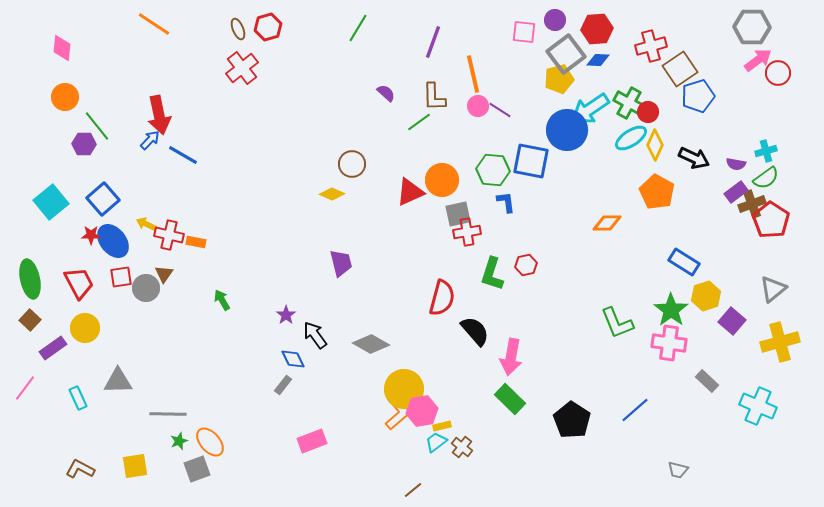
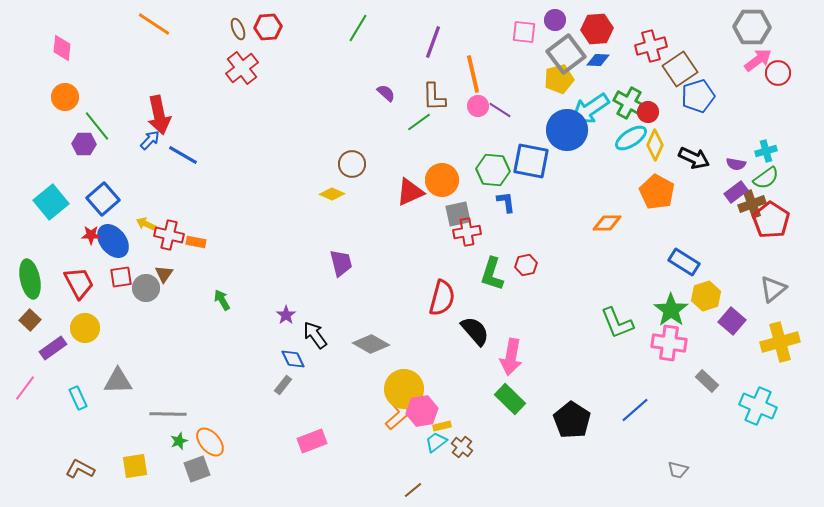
red hexagon at (268, 27): rotated 12 degrees clockwise
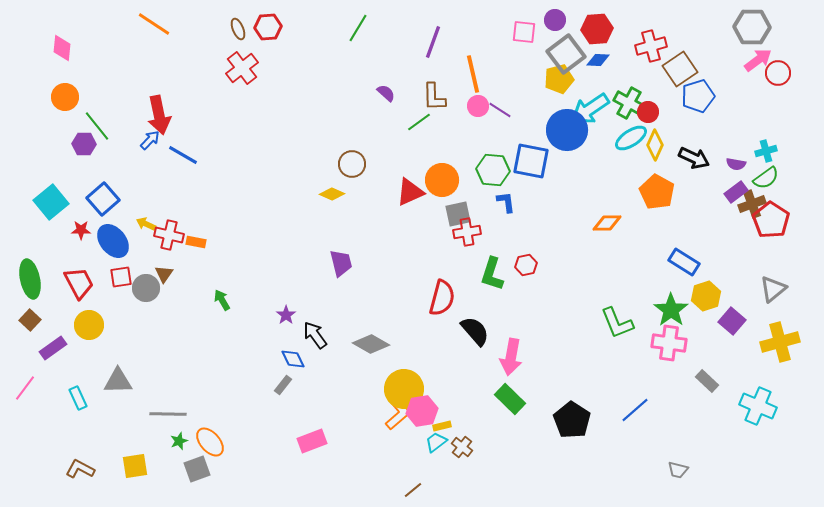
red star at (91, 235): moved 10 px left, 5 px up
yellow circle at (85, 328): moved 4 px right, 3 px up
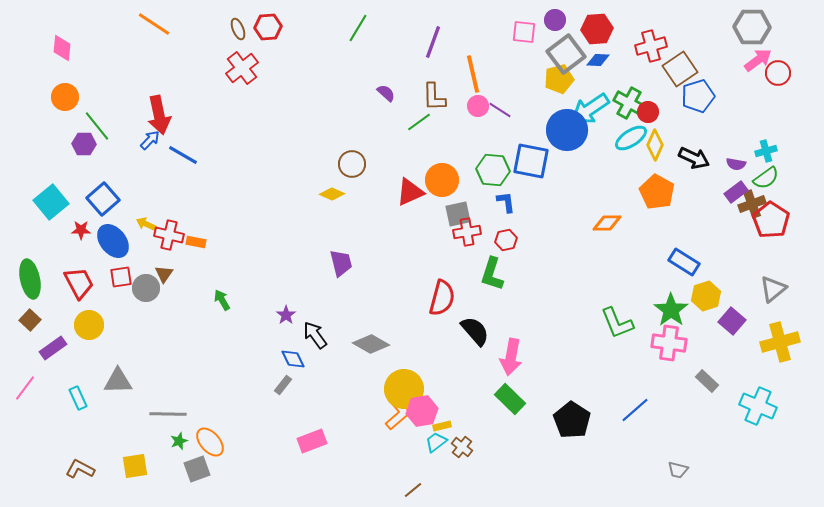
red hexagon at (526, 265): moved 20 px left, 25 px up
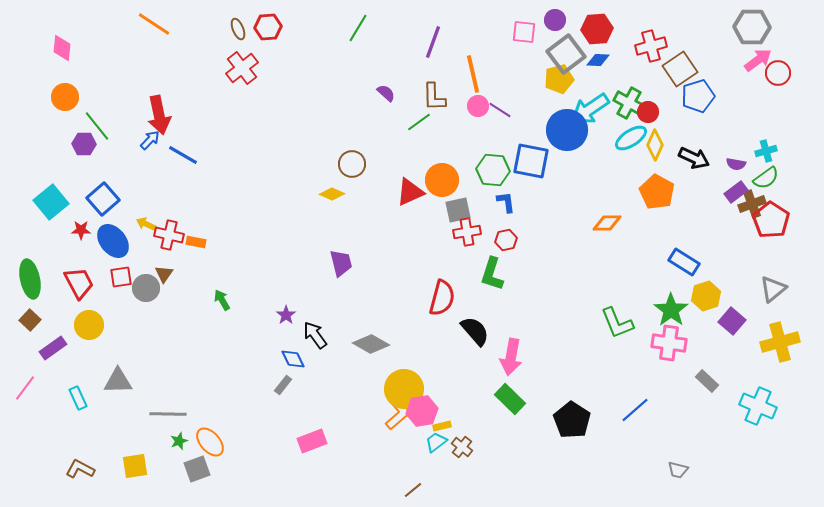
gray square at (458, 214): moved 4 px up
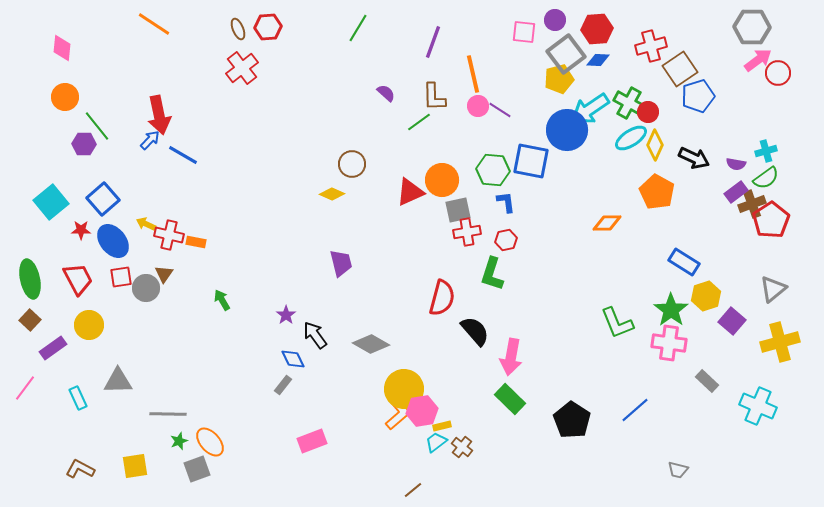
red pentagon at (771, 220): rotated 6 degrees clockwise
red trapezoid at (79, 283): moved 1 px left, 4 px up
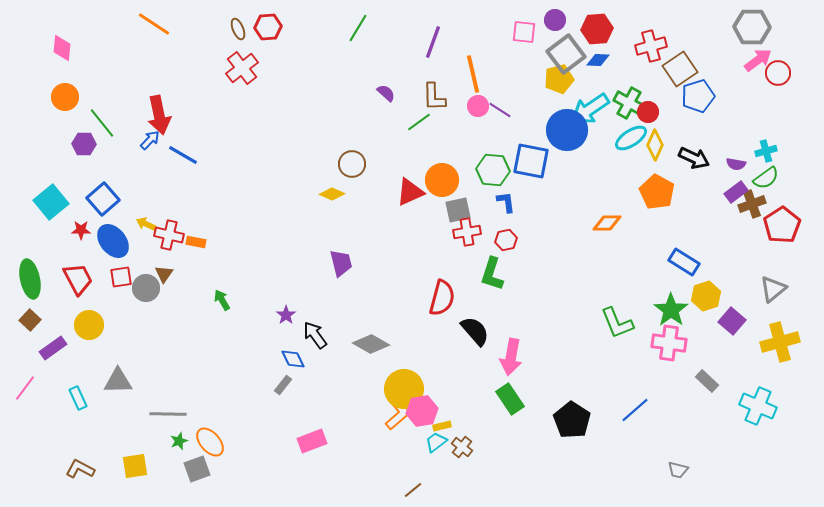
green line at (97, 126): moved 5 px right, 3 px up
red pentagon at (771, 220): moved 11 px right, 5 px down
green rectangle at (510, 399): rotated 12 degrees clockwise
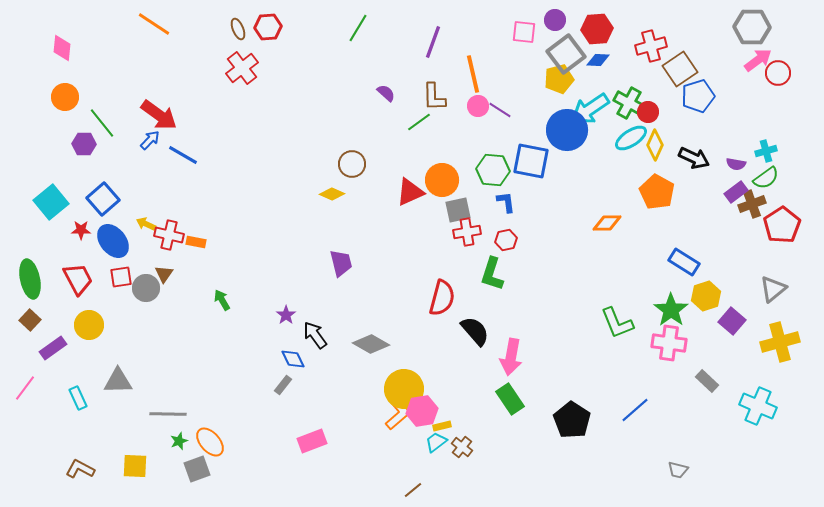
red arrow at (159, 115): rotated 42 degrees counterclockwise
yellow square at (135, 466): rotated 12 degrees clockwise
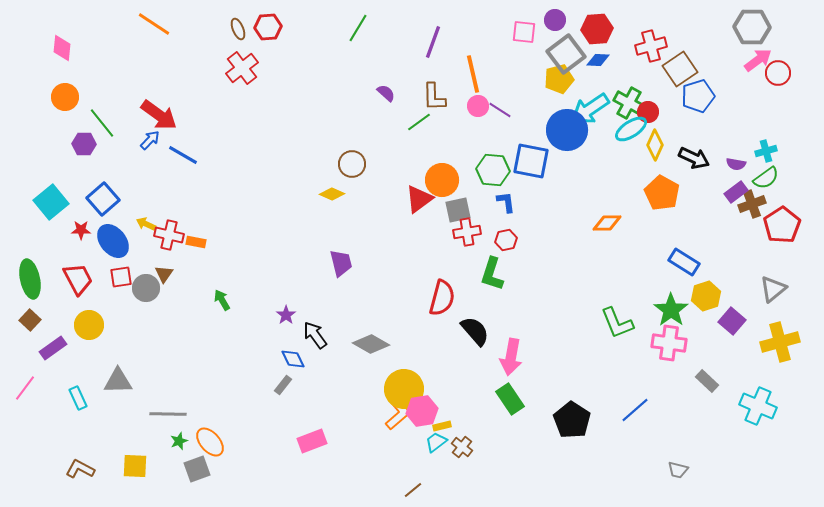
cyan ellipse at (631, 138): moved 9 px up
red triangle at (410, 192): moved 9 px right, 7 px down; rotated 12 degrees counterclockwise
orange pentagon at (657, 192): moved 5 px right, 1 px down
